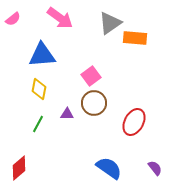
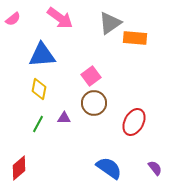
purple triangle: moved 3 px left, 4 px down
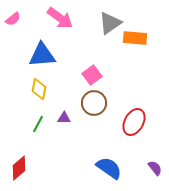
pink square: moved 1 px right, 1 px up
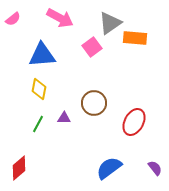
pink arrow: rotated 8 degrees counterclockwise
pink square: moved 28 px up
blue semicircle: rotated 72 degrees counterclockwise
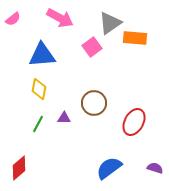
purple semicircle: rotated 35 degrees counterclockwise
